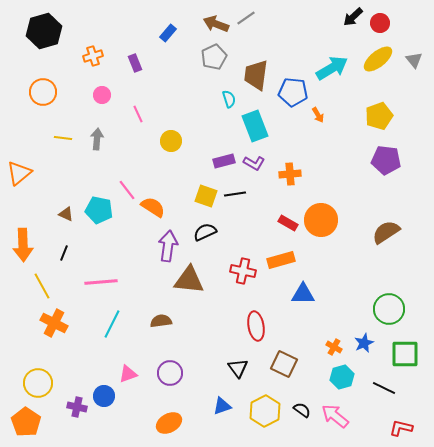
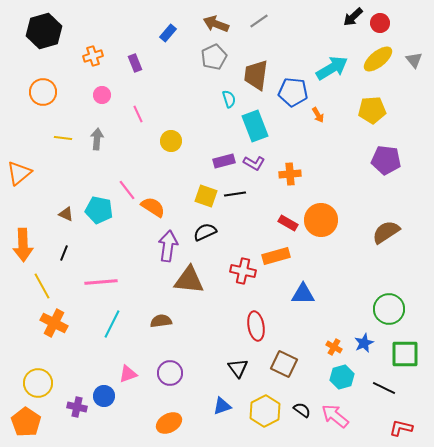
gray line at (246, 18): moved 13 px right, 3 px down
yellow pentagon at (379, 116): moved 7 px left, 6 px up; rotated 16 degrees clockwise
orange rectangle at (281, 260): moved 5 px left, 4 px up
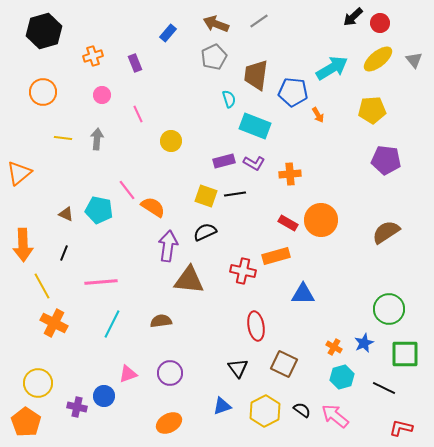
cyan rectangle at (255, 126): rotated 48 degrees counterclockwise
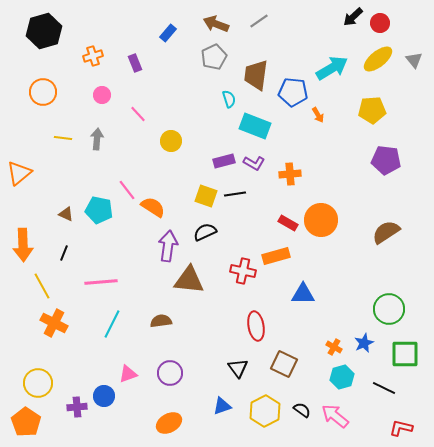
pink line at (138, 114): rotated 18 degrees counterclockwise
purple cross at (77, 407): rotated 18 degrees counterclockwise
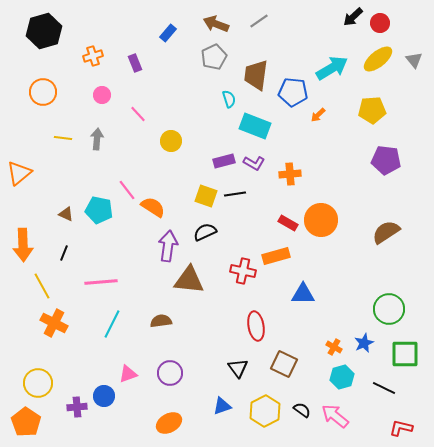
orange arrow at (318, 115): rotated 77 degrees clockwise
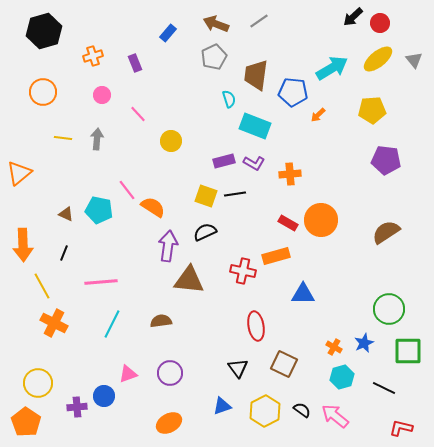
green square at (405, 354): moved 3 px right, 3 px up
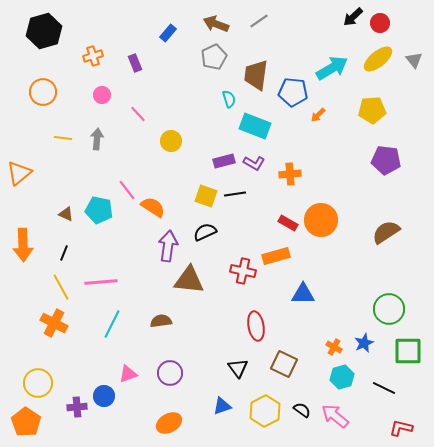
yellow line at (42, 286): moved 19 px right, 1 px down
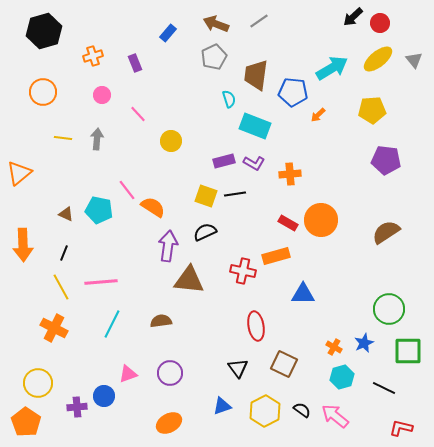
orange cross at (54, 323): moved 5 px down
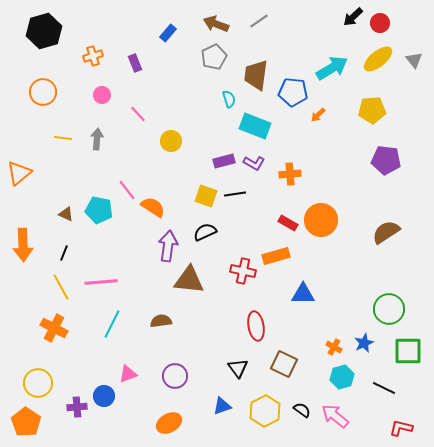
purple circle at (170, 373): moved 5 px right, 3 px down
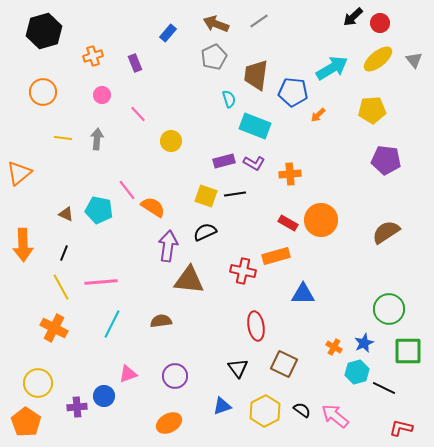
cyan hexagon at (342, 377): moved 15 px right, 5 px up
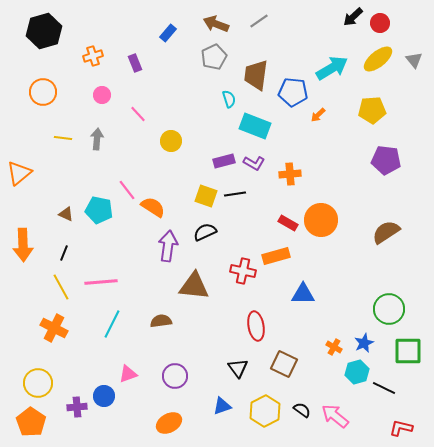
brown triangle at (189, 280): moved 5 px right, 6 px down
orange pentagon at (26, 422): moved 5 px right
